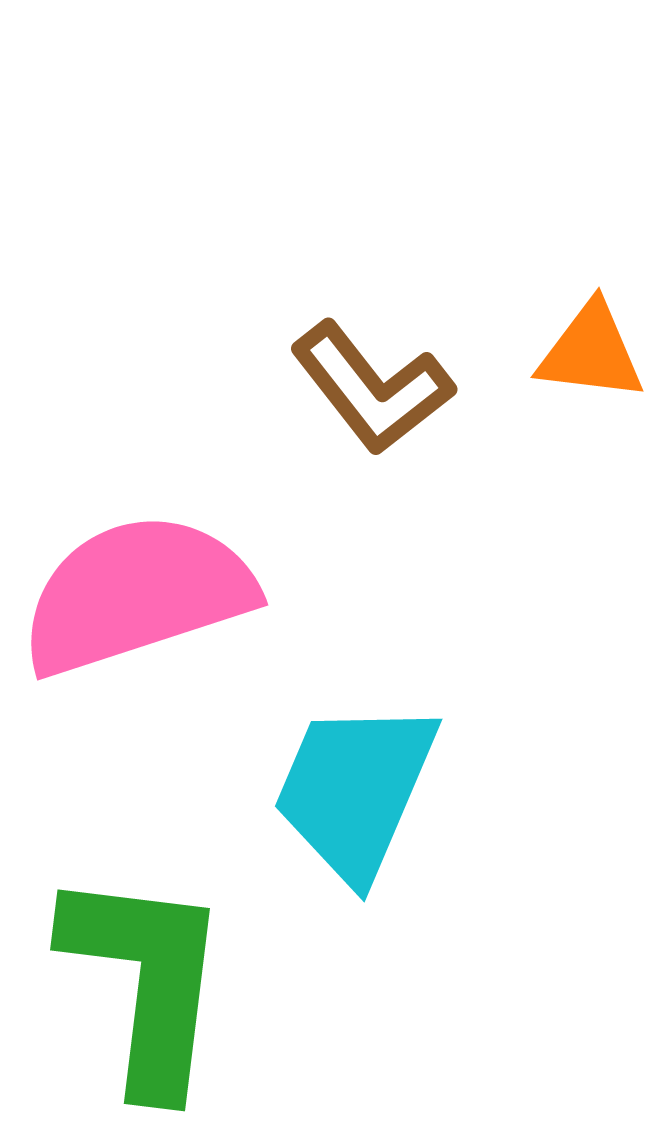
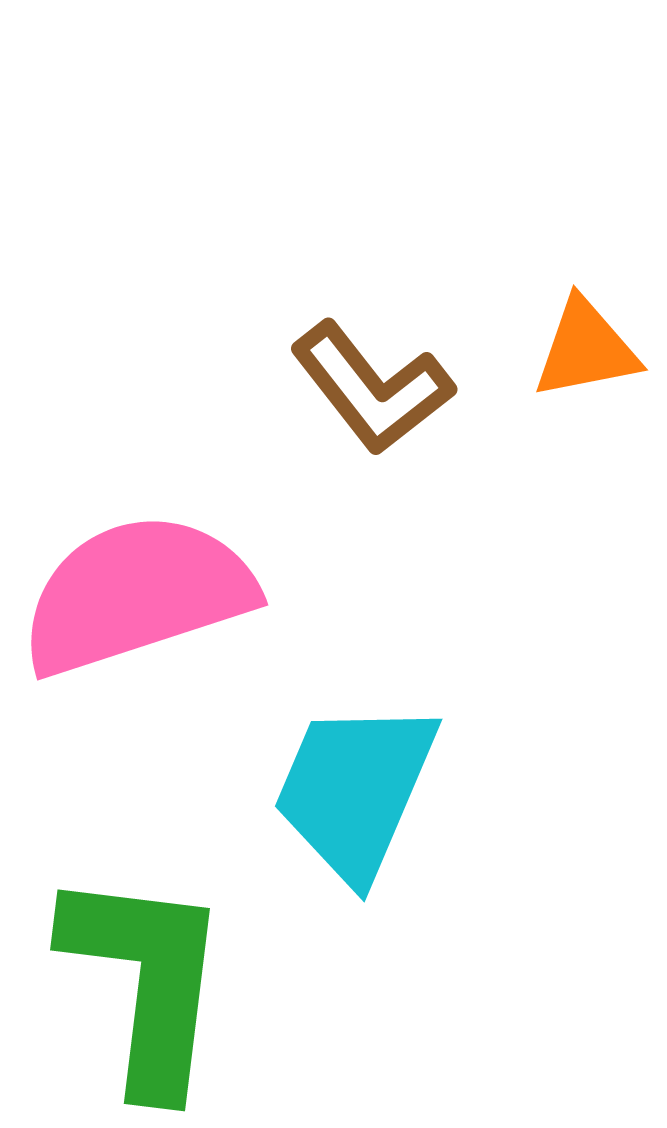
orange triangle: moved 5 px left, 3 px up; rotated 18 degrees counterclockwise
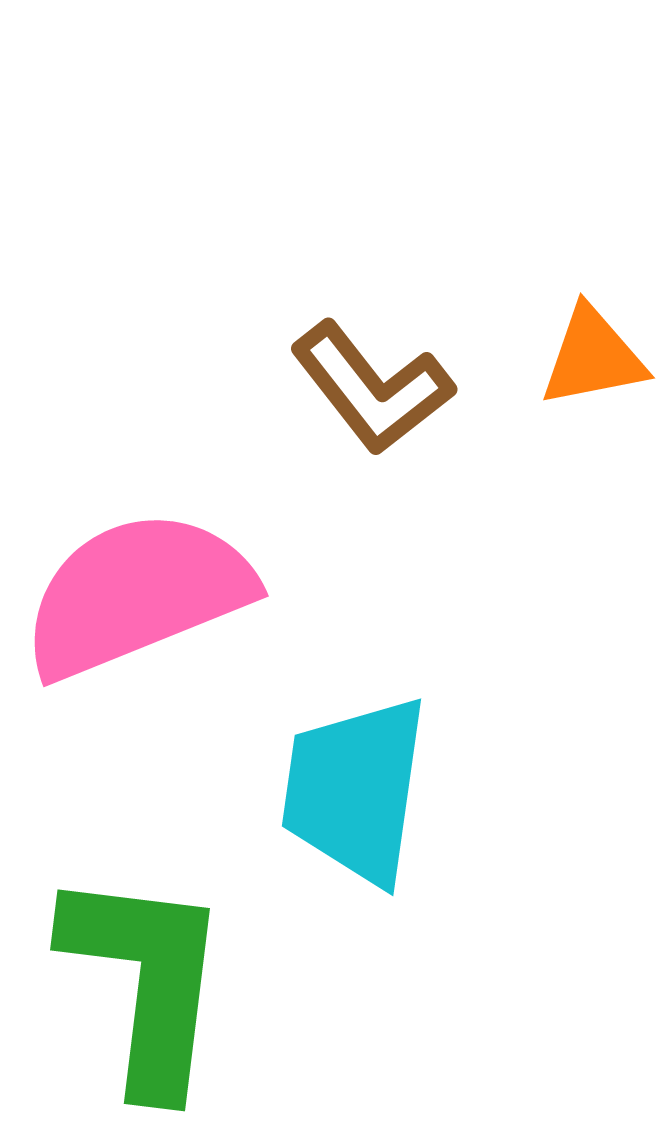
orange triangle: moved 7 px right, 8 px down
pink semicircle: rotated 4 degrees counterclockwise
cyan trapezoid: rotated 15 degrees counterclockwise
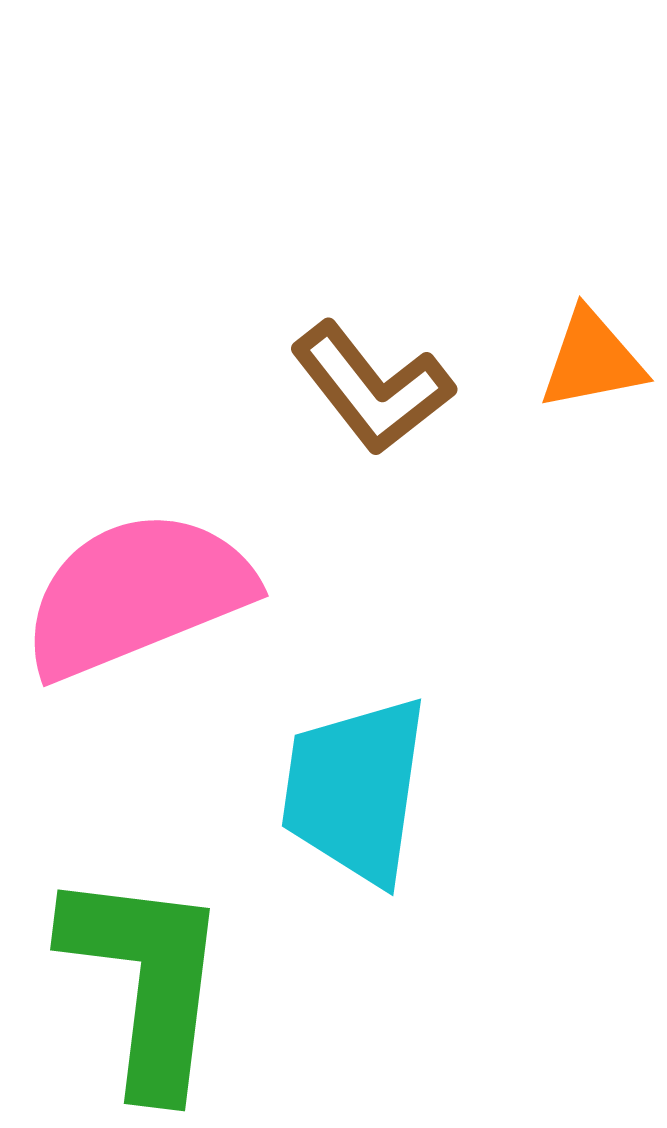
orange triangle: moved 1 px left, 3 px down
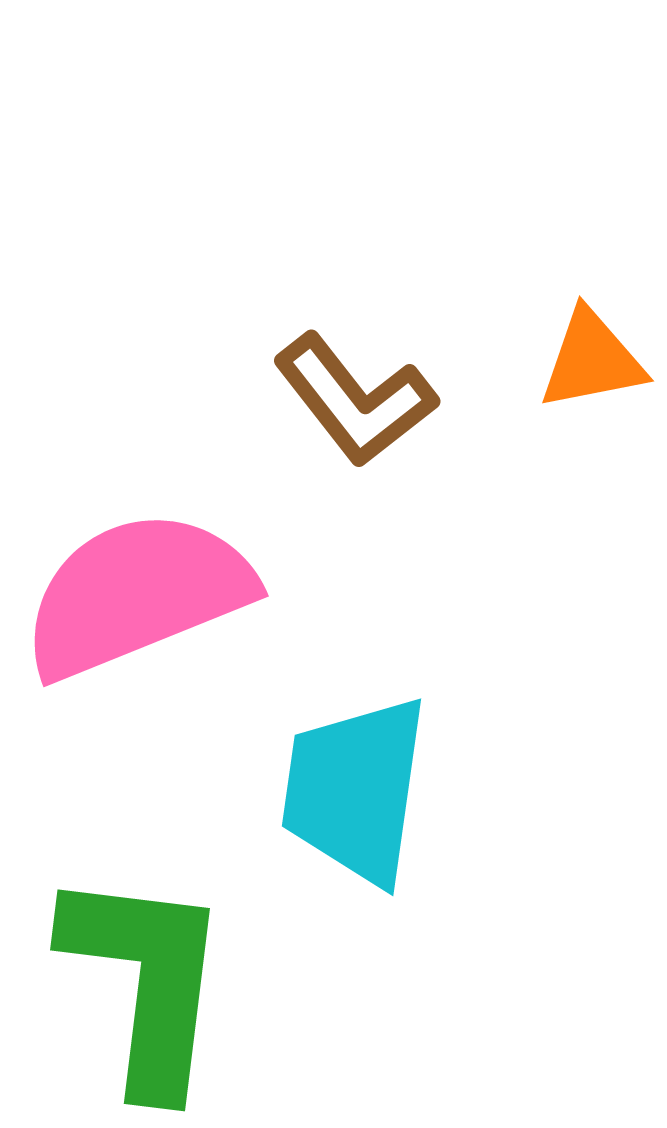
brown L-shape: moved 17 px left, 12 px down
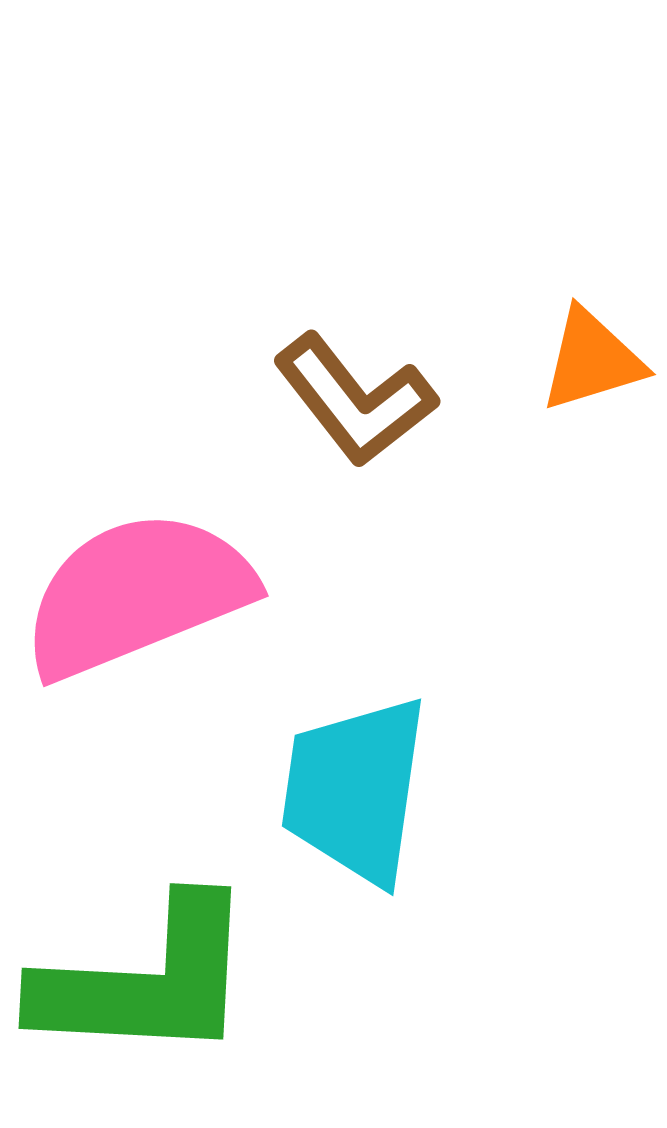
orange triangle: rotated 6 degrees counterclockwise
green L-shape: rotated 86 degrees clockwise
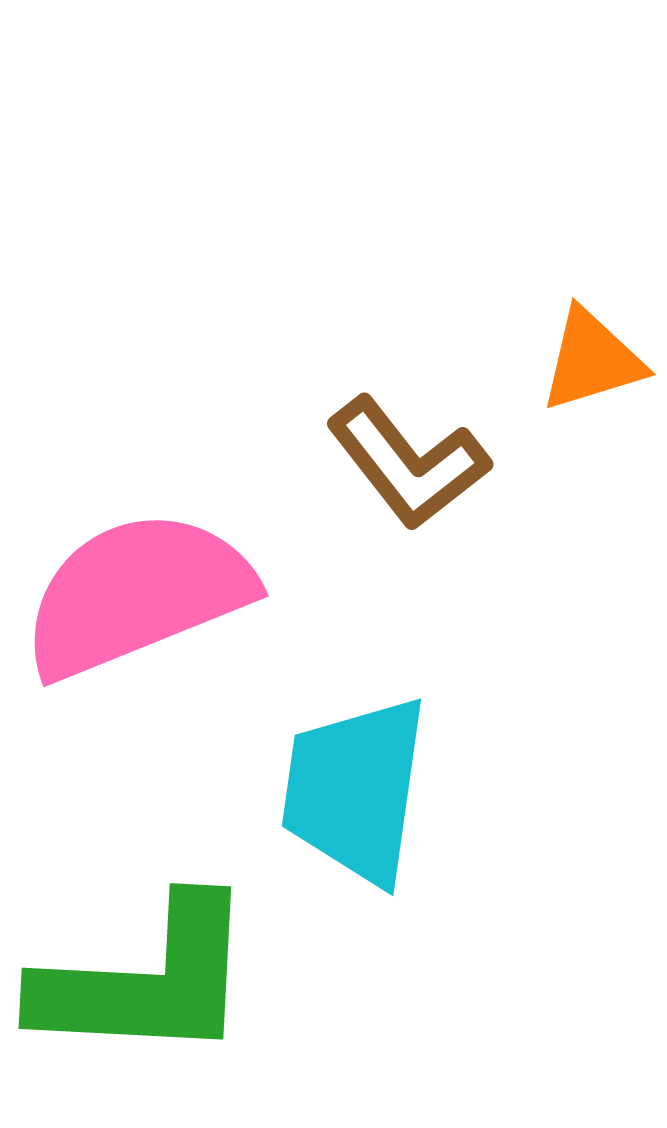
brown L-shape: moved 53 px right, 63 px down
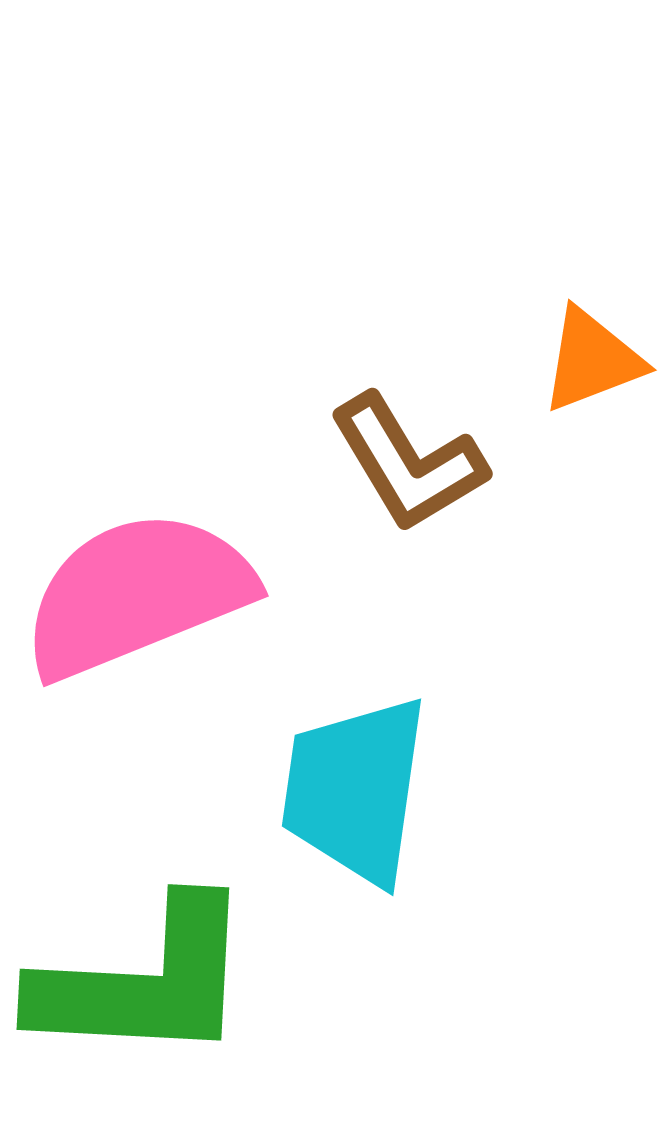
orange triangle: rotated 4 degrees counterclockwise
brown L-shape: rotated 7 degrees clockwise
green L-shape: moved 2 px left, 1 px down
